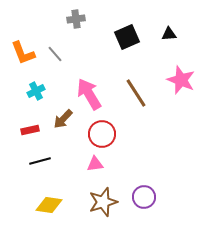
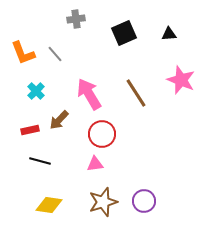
black square: moved 3 px left, 4 px up
cyan cross: rotated 18 degrees counterclockwise
brown arrow: moved 4 px left, 1 px down
black line: rotated 30 degrees clockwise
purple circle: moved 4 px down
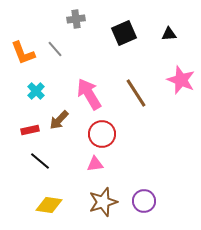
gray line: moved 5 px up
black line: rotated 25 degrees clockwise
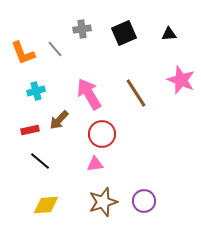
gray cross: moved 6 px right, 10 px down
cyan cross: rotated 30 degrees clockwise
yellow diamond: moved 3 px left; rotated 12 degrees counterclockwise
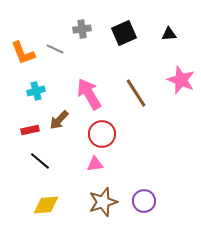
gray line: rotated 24 degrees counterclockwise
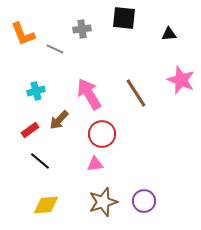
black square: moved 15 px up; rotated 30 degrees clockwise
orange L-shape: moved 19 px up
red rectangle: rotated 24 degrees counterclockwise
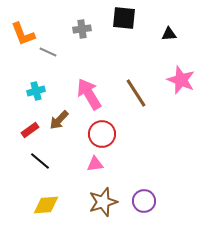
gray line: moved 7 px left, 3 px down
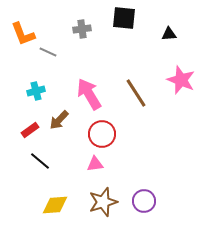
yellow diamond: moved 9 px right
